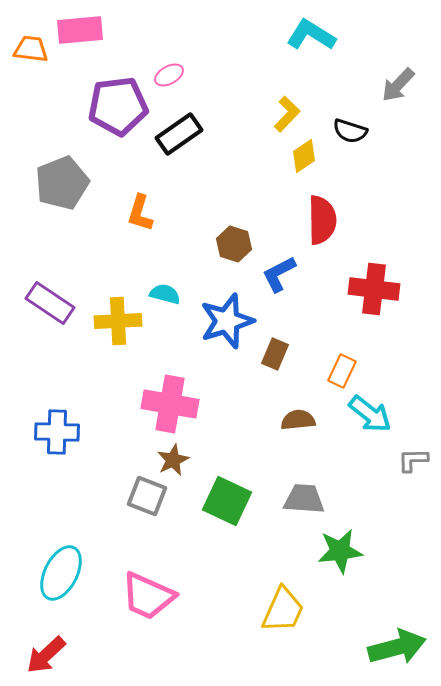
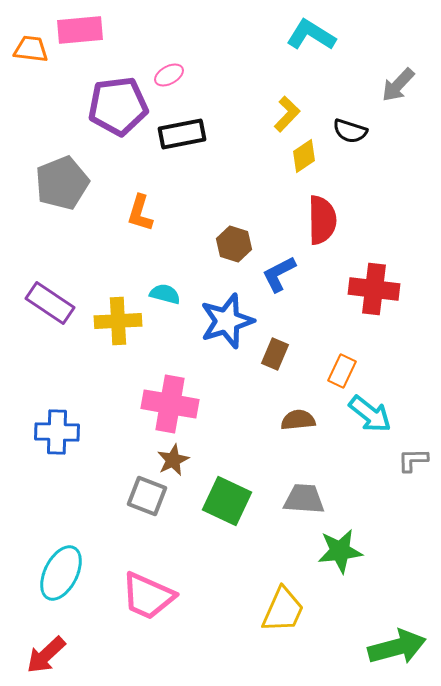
black rectangle: moved 3 px right; rotated 24 degrees clockwise
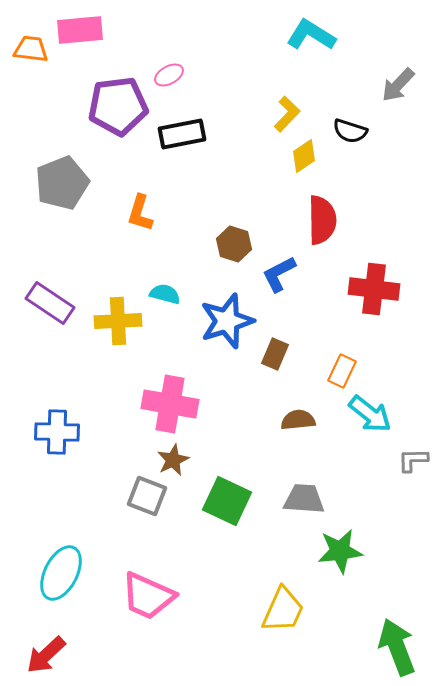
green arrow: rotated 96 degrees counterclockwise
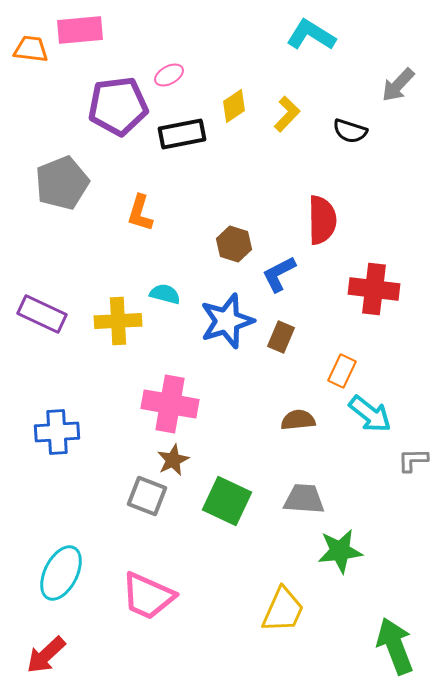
yellow diamond: moved 70 px left, 50 px up
purple rectangle: moved 8 px left, 11 px down; rotated 9 degrees counterclockwise
brown rectangle: moved 6 px right, 17 px up
blue cross: rotated 6 degrees counterclockwise
green arrow: moved 2 px left, 1 px up
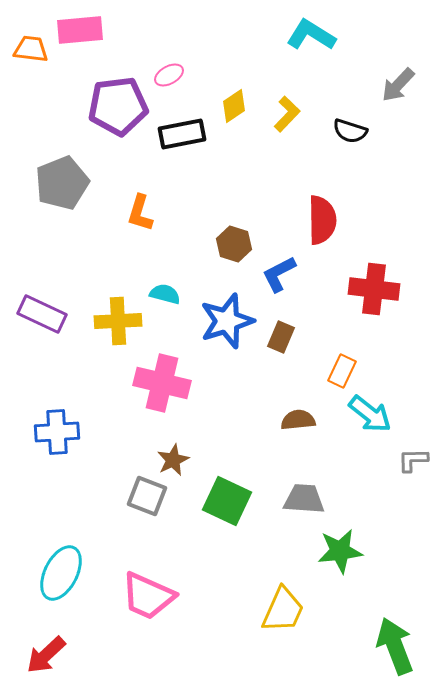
pink cross: moved 8 px left, 21 px up; rotated 4 degrees clockwise
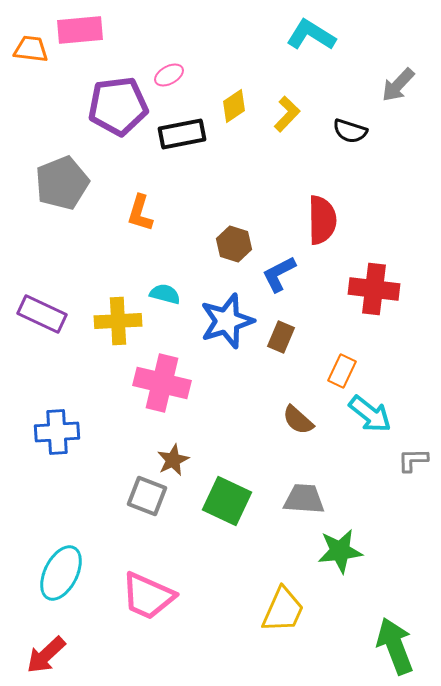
brown semicircle: rotated 132 degrees counterclockwise
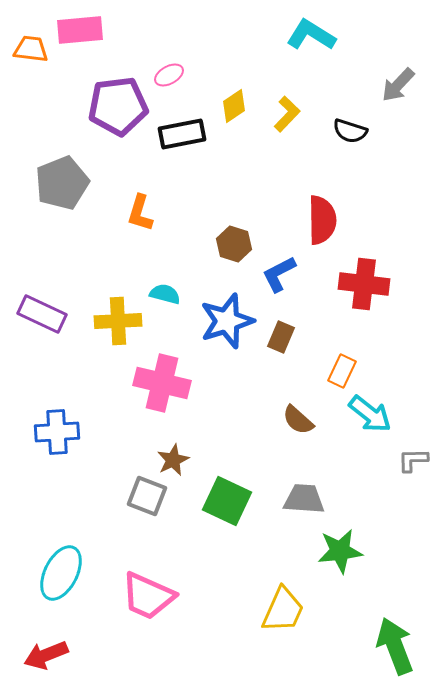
red cross: moved 10 px left, 5 px up
red arrow: rotated 21 degrees clockwise
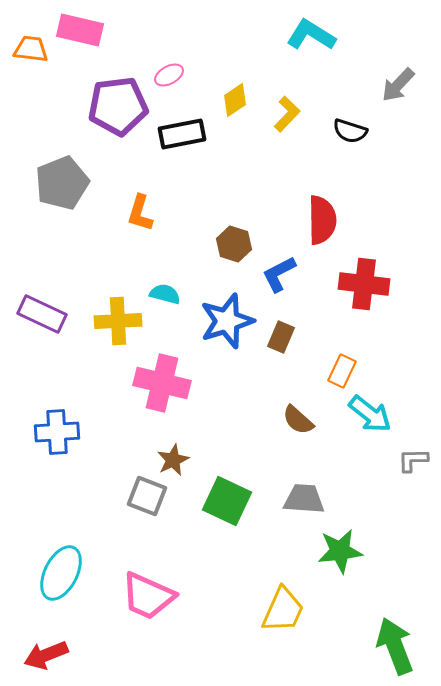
pink rectangle: rotated 18 degrees clockwise
yellow diamond: moved 1 px right, 6 px up
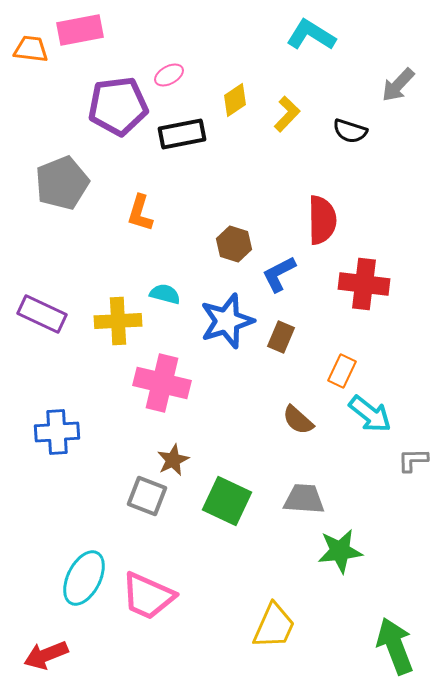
pink rectangle: rotated 24 degrees counterclockwise
cyan ellipse: moved 23 px right, 5 px down
yellow trapezoid: moved 9 px left, 16 px down
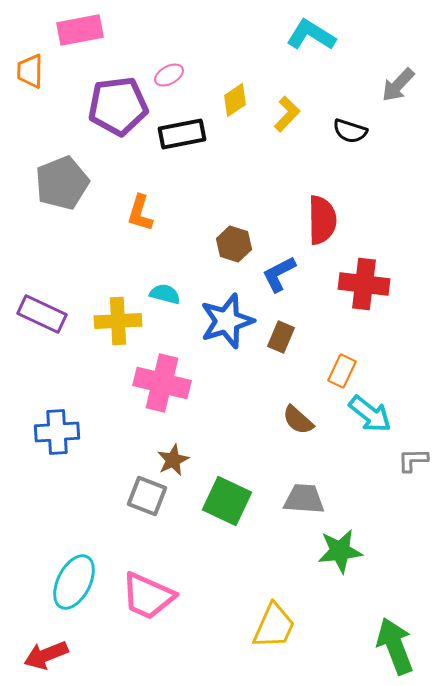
orange trapezoid: moved 1 px left, 22 px down; rotated 96 degrees counterclockwise
cyan ellipse: moved 10 px left, 4 px down
